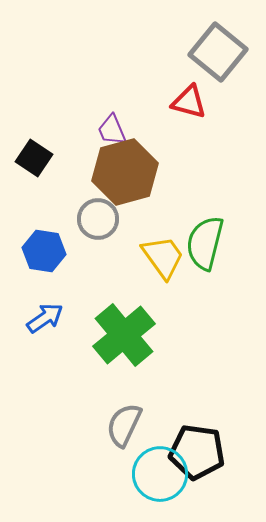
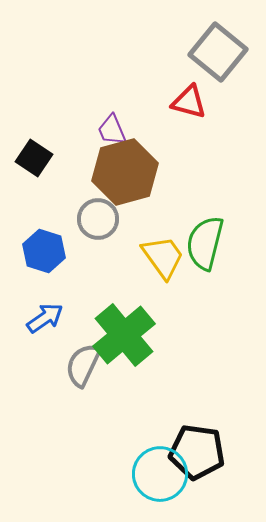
blue hexagon: rotated 9 degrees clockwise
gray semicircle: moved 41 px left, 60 px up
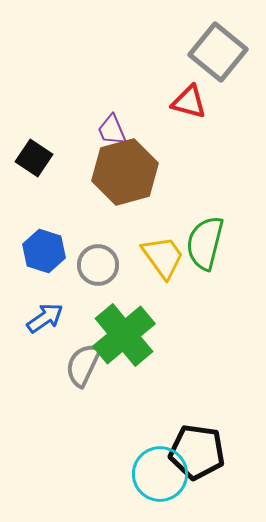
gray circle: moved 46 px down
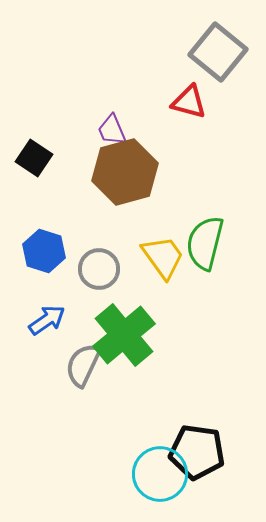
gray circle: moved 1 px right, 4 px down
blue arrow: moved 2 px right, 2 px down
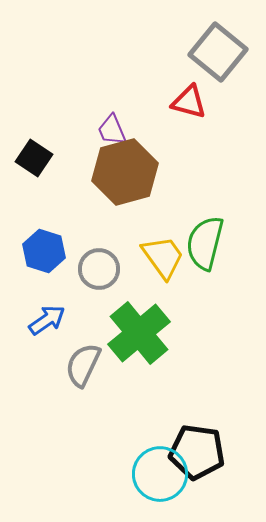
green cross: moved 15 px right, 2 px up
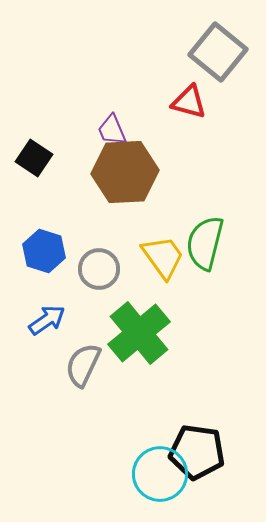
brown hexagon: rotated 12 degrees clockwise
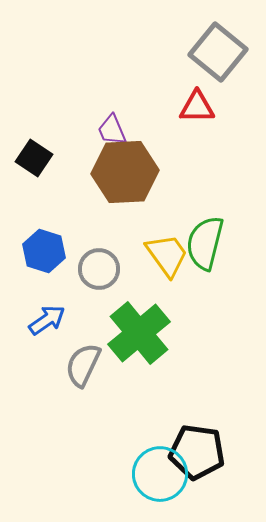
red triangle: moved 8 px right, 5 px down; rotated 15 degrees counterclockwise
yellow trapezoid: moved 4 px right, 2 px up
